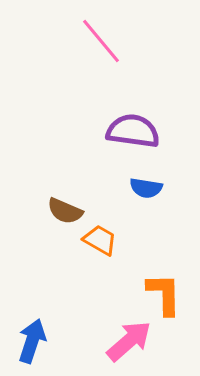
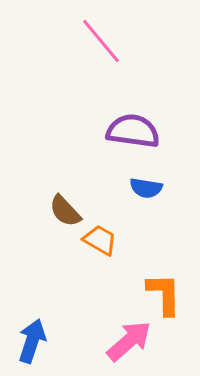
brown semicircle: rotated 24 degrees clockwise
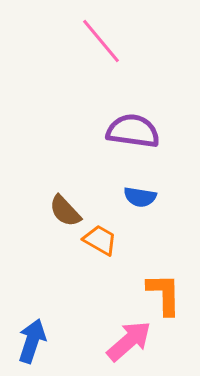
blue semicircle: moved 6 px left, 9 px down
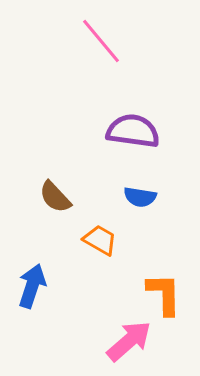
brown semicircle: moved 10 px left, 14 px up
blue arrow: moved 55 px up
